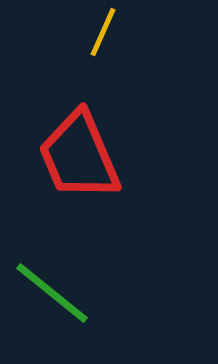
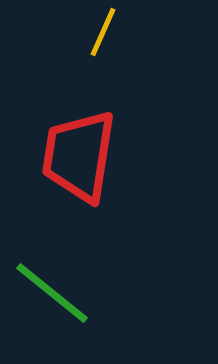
red trapezoid: rotated 32 degrees clockwise
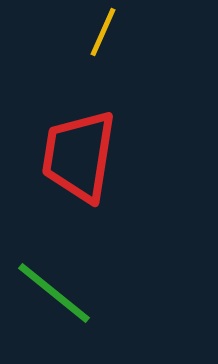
green line: moved 2 px right
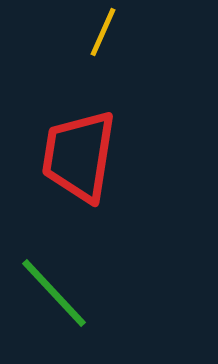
green line: rotated 8 degrees clockwise
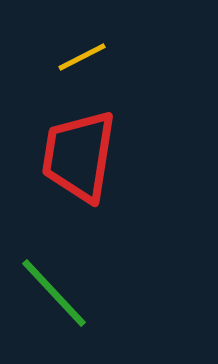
yellow line: moved 21 px left, 25 px down; rotated 39 degrees clockwise
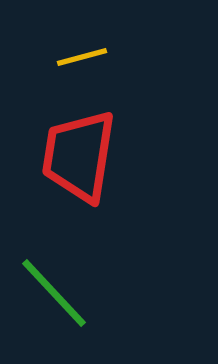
yellow line: rotated 12 degrees clockwise
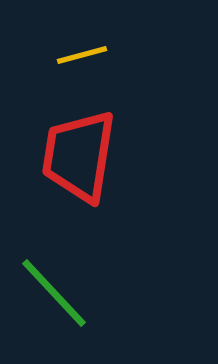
yellow line: moved 2 px up
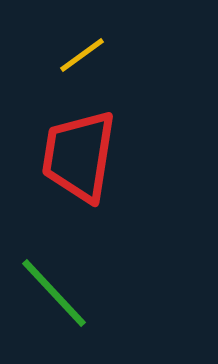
yellow line: rotated 21 degrees counterclockwise
